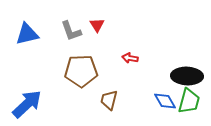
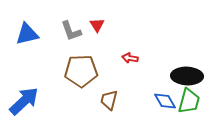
blue arrow: moved 3 px left, 3 px up
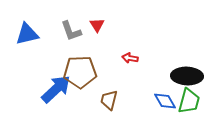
brown pentagon: moved 1 px left, 1 px down
blue arrow: moved 32 px right, 12 px up
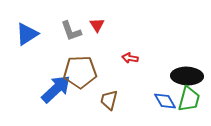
blue triangle: rotated 20 degrees counterclockwise
green trapezoid: moved 2 px up
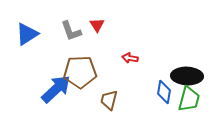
blue diamond: moved 1 px left, 9 px up; rotated 40 degrees clockwise
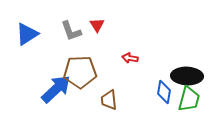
brown trapezoid: rotated 20 degrees counterclockwise
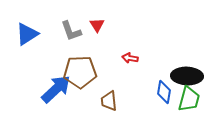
brown trapezoid: moved 1 px down
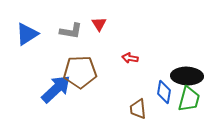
red triangle: moved 2 px right, 1 px up
gray L-shape: rotated 60 degrees counterclockwise
brown trapezoid: moved 29 px right, 8 px down
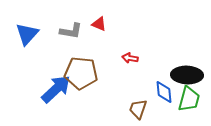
red triangle: rotated 35 degrees counterclockwise
blue triangle: rotated 15 degrees counterclockwise
brown pentagon: moved 1 px right, 1 px down; rotated 8 degrees clockwise
black ellipse: moved 1 px up
blue diamond: rotated 15 degrees counterclockwise
brown trapezoid: rotated 25 degrees clockwise
